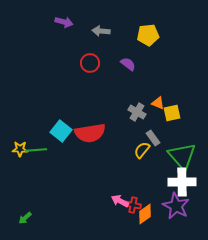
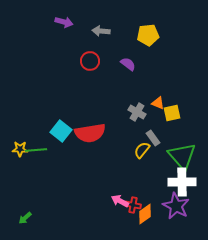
red circle: moved 2 px up
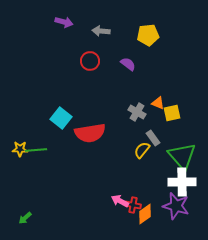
cyan square: moved 13 px up
purple star: rotated 12 degrees counterclockwise
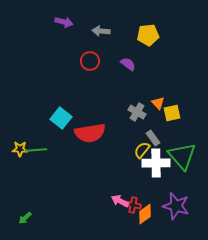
orange triangle: rotated 24 degrees clockwise
white cross: moved 26 px left, 19 px up
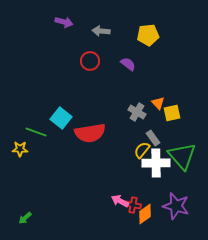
green line: moved 18 px up; rotated 25 degrees clockwise
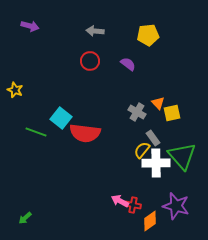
purple arrow: moved 34 px left, 4 px down
gray arrow: moved 6 px left
red semicircle: moved 5 px left; rotated 16 degrees clockwise
yellow star: moved 5 px left, 59 px up; rotated 21 degrees clockwise
orange diamond: moved 5 px right, 7 px down
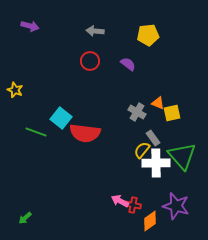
orange triangle: rotated 24 degrees counterclockwise
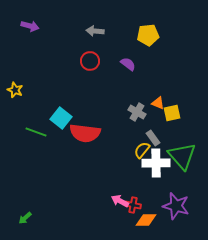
orange diamond: moved 4 px left, 1 px up; rotated 35 degrees clockwise
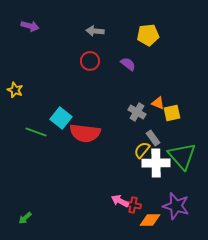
orange diamond: moved 4 px right
